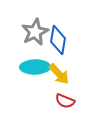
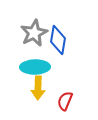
gray star: moved 1 px left, 1 px down
yellow arrow: moved 21 px left, 14 px down; rotated 45 degrees clockwise
red semicircle: rotated 90 degrees clockwise
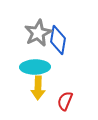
gray star: moved 4 px right
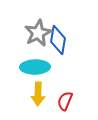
yellow arrow: moved 6 px down
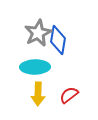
red semicircle: moved 4 px right, 6 px up; rotated 30 degrees clockwise
